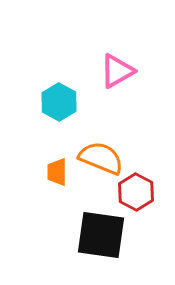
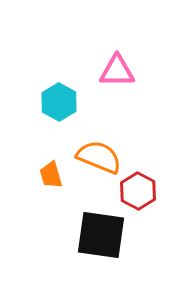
pink triangle: rotated 30 degrees clockwise
orange semicircle: moved 2 px left, 1 px up
orange trapezoid: moved 6 px left, 3 px down; rotated 16 degrees counterclockwise
red hexagon: moved 2 px right, 1 px up
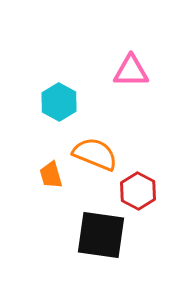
pink triangle: moved 14 px right
orange semicircle: moved 4 px left, 3 px up
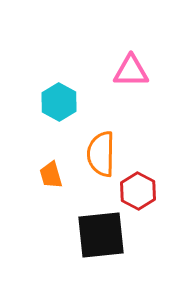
orange semicircle: moved 6 px right; rotated 111 degrees counterclockwise
black square: rotated 14 degrees counterclockwise
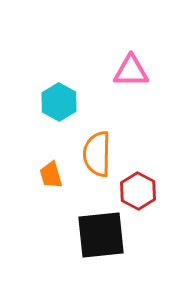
orange semicircle: moved 4 px left
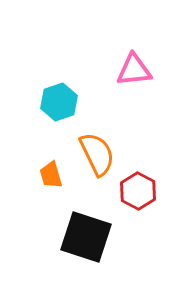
pink triangle: moved 3 px right, 1 px up; rotated 6 degrees counterclockwise
cyan hexagon: rotated 12 degrees clockwise
orange semicircle: rotated 153 degrees clockwise
black square: moved 15 px left, 2 px down; rotated 24 degrees clockwise
